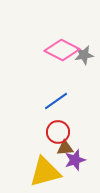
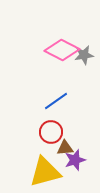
red circle: moved 7 px left
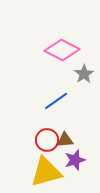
gray star: moved 19 px down; rotated 24 degrees counterclockwise
red circle: moved 4 px left, 8 px down
brown triangle: moved 8 px up
yellow triangle: moved 1 px right
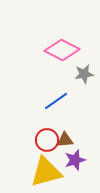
gray star: rotated 24 degrees clockwise
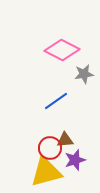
red circle: moved 3 px right, 8 px down
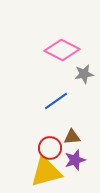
brown triangle: moved 7 px right, 3 px up
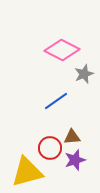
gray star: rotated 12 degrees counterclockwise
yellow triangle: moved 19 px left
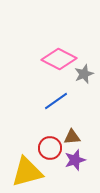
pink diamond: moved 3 px left, 9 px down
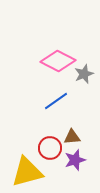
pink diamond: moved 1 px left, 2 px down
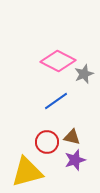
brown triangle: rotated 18 degrees clockwise
red circle: moved 3 px left, 6 px up
